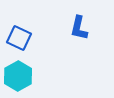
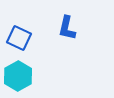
blue L-shape: moved 12 px left
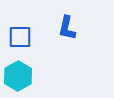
blue square: moved 1 px right, 1 px up; rotated 25 degrees counterclockwise
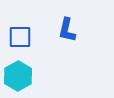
blue L-shape: moved 2 px down
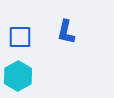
blue L-shape: moved 1 px left, 2 px down
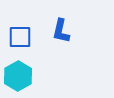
blue L-shape: moved 5 px left, 1 px up
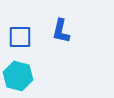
cyan hexagon: rotated 16 degrees counterclockwise
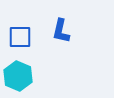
cyan hexagon: rotated 8 degrees clockwise
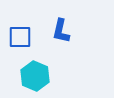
cyan hexagon: moved 17 px right
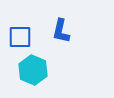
cyan hexagon: moved 2 px left, 6 px up
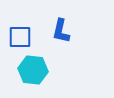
cyan hexagon: rotated 16 degrees counterclockwise
